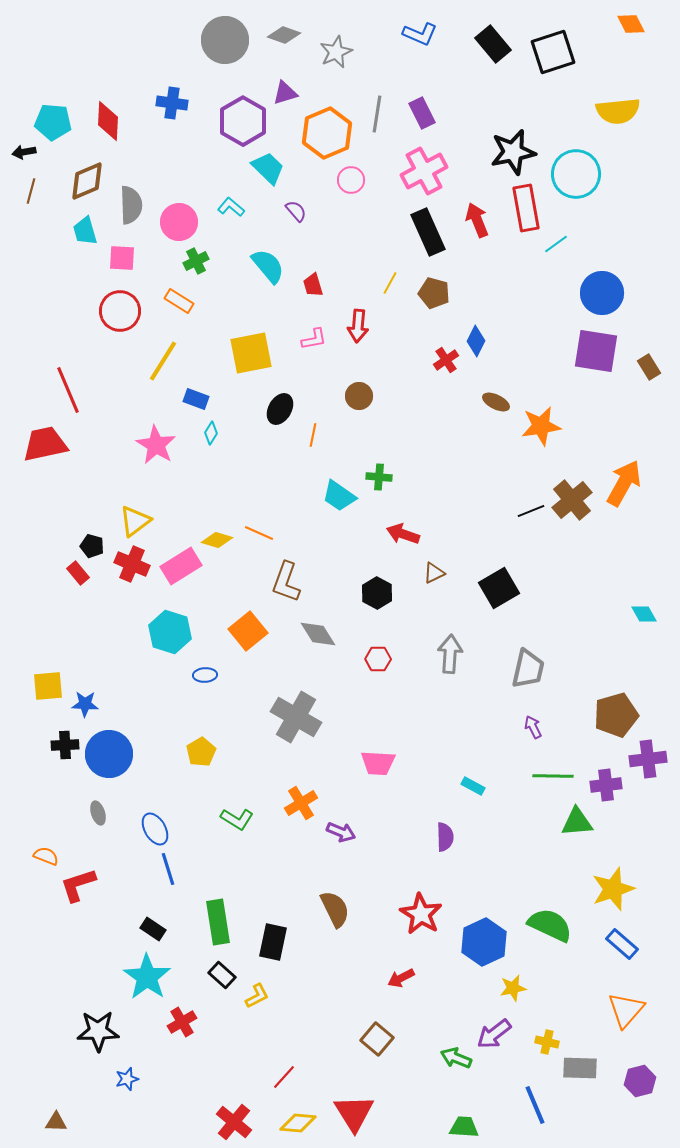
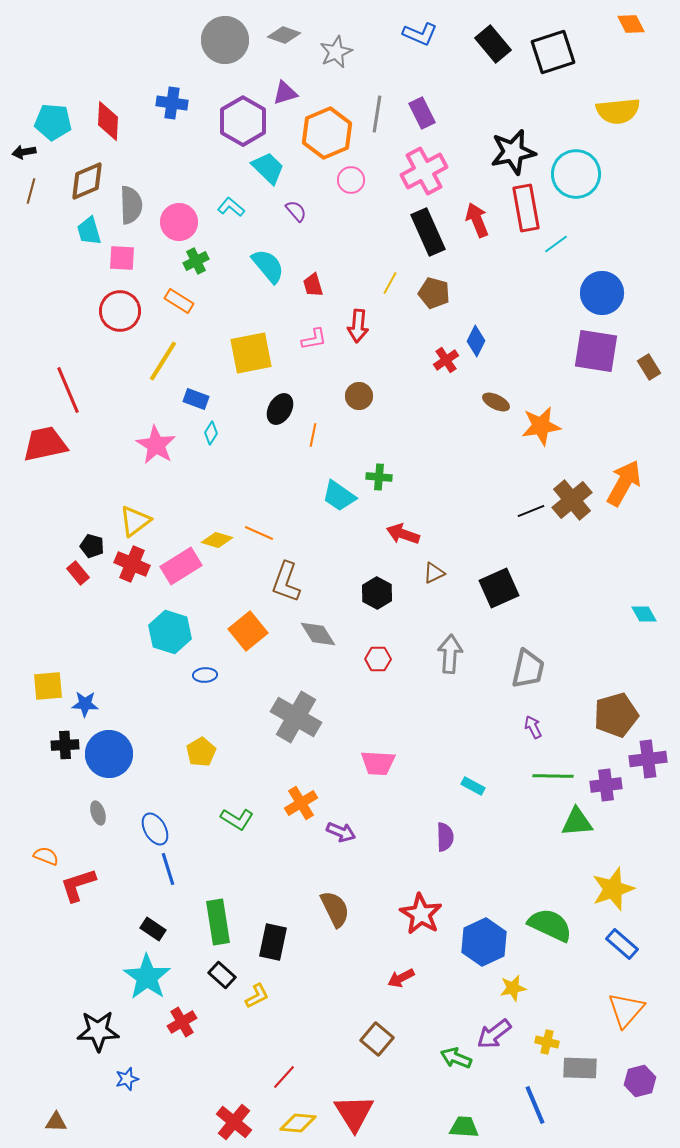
cyan trapezoid at (85, 231): moved 4 px right
black square at (499, 588): rotated 6 degrees clockwise
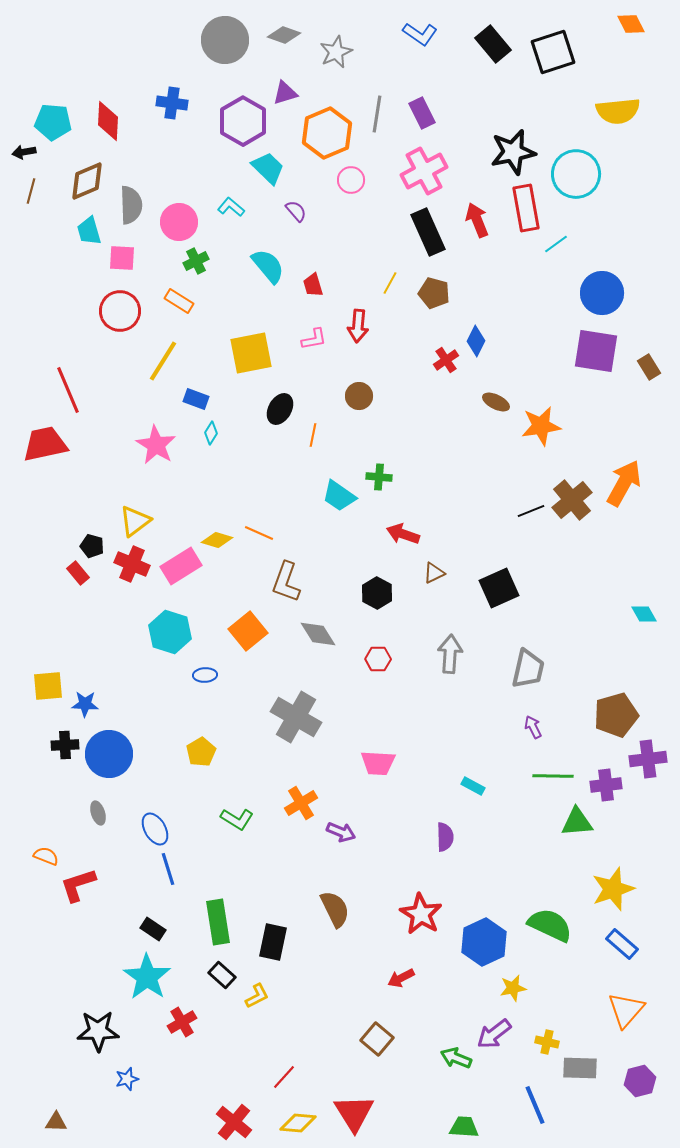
blue L-shape at (420, 34): rotated 12 degrees clockwise
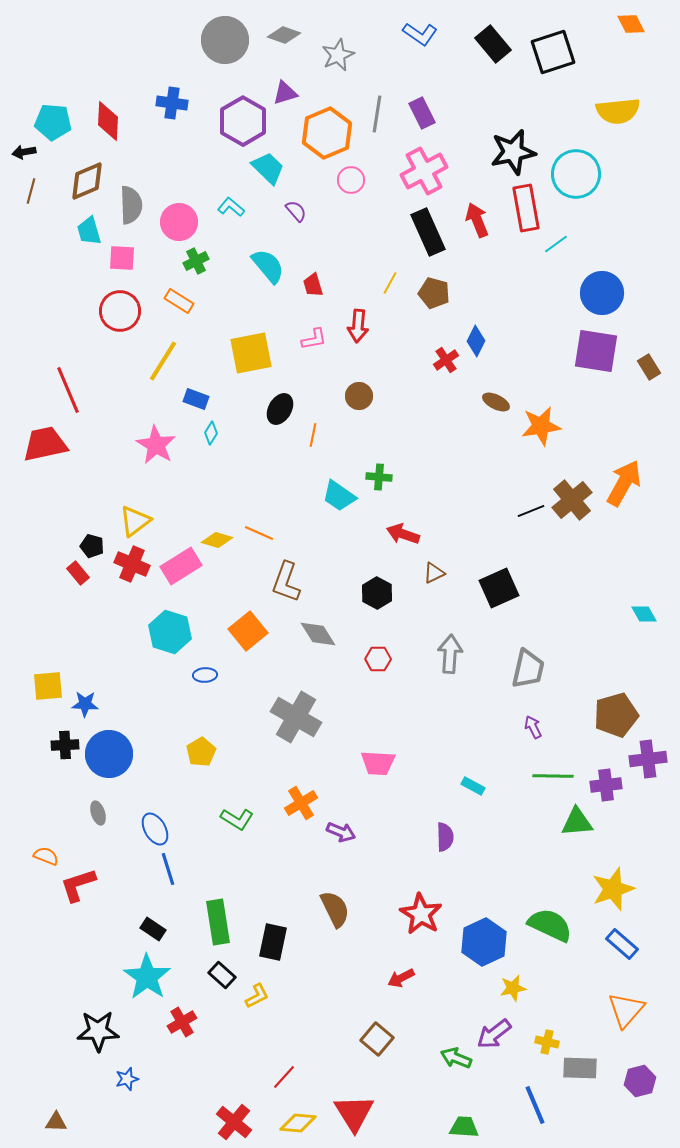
gray star at (336, 52): moved 2 px right, 3 px down
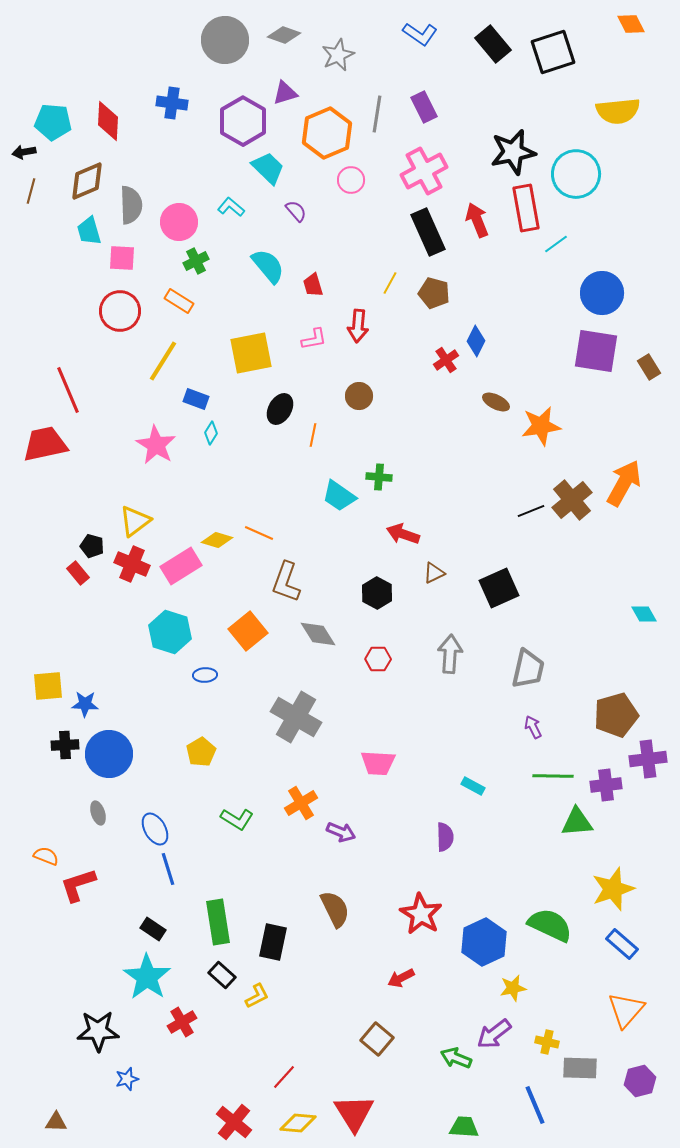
purple rectangle at (422, 113): moved 2 px right, 6 px up
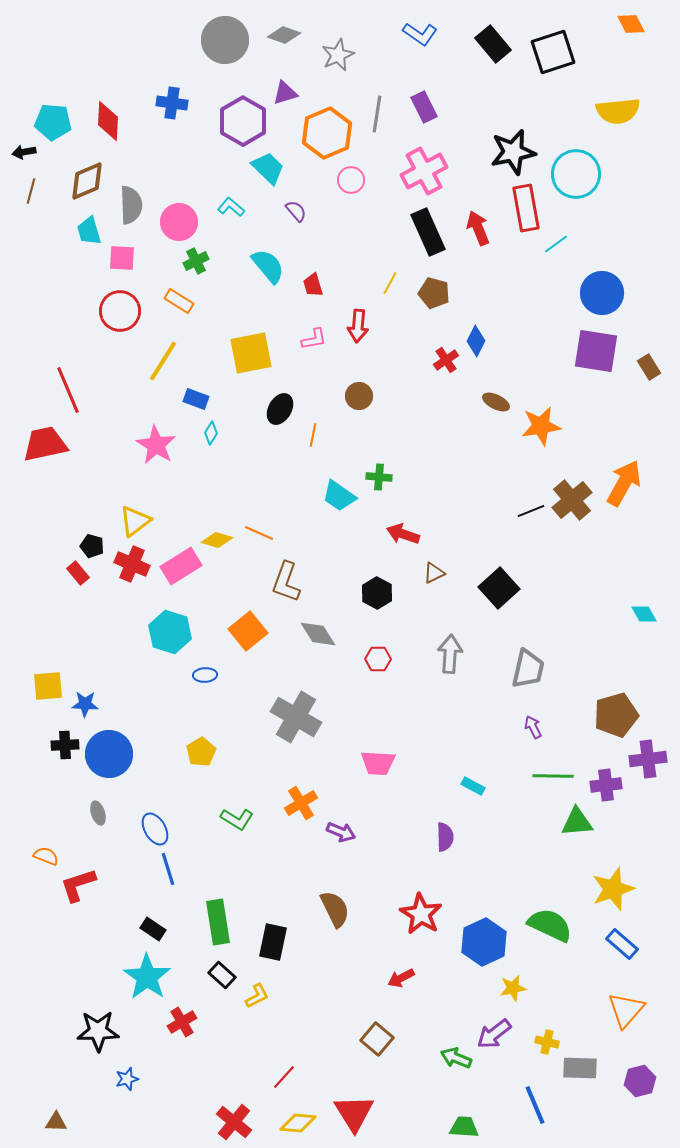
red arrow at (477, 220): moved 1 px right, 8 px down
black square at (499, 588): rotated 18 degrees counterclockwise
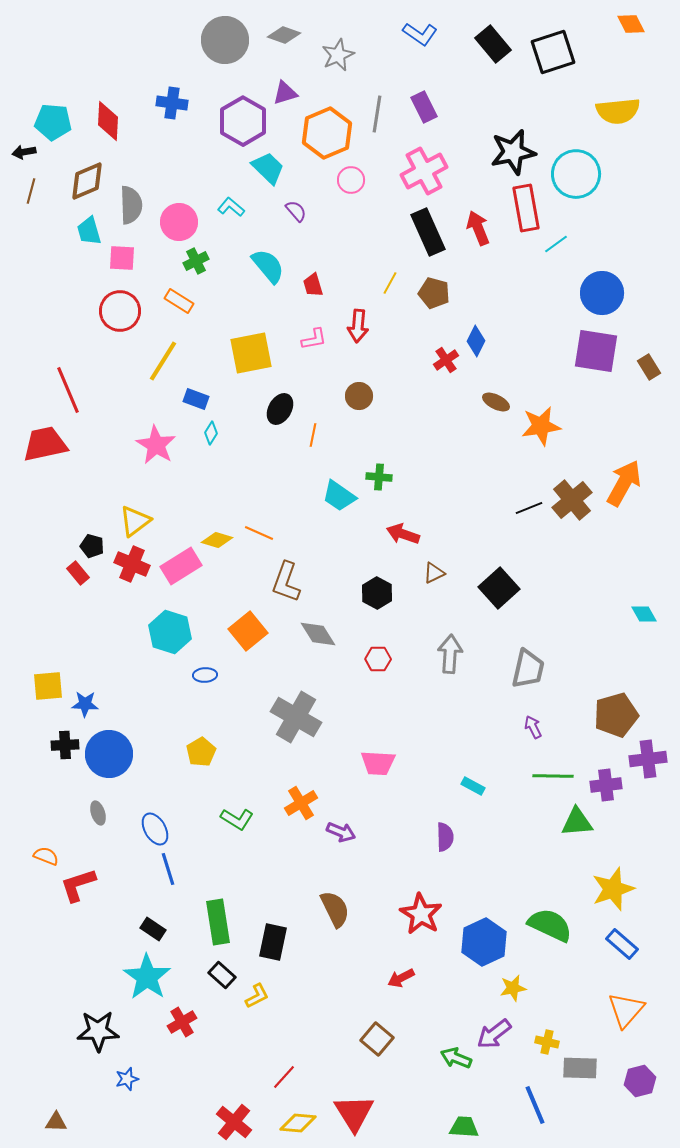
black line at (531, 511): moved 2 px left, 3 px up
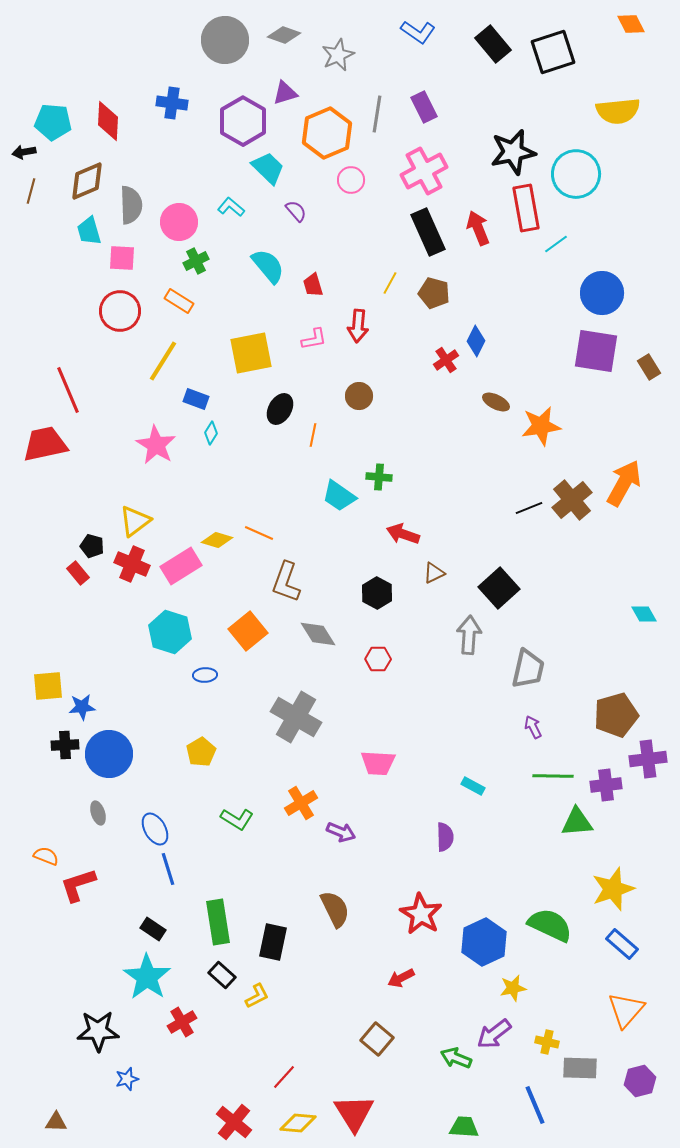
blue L-shape at (420, 34): moved 2 px left, 2 px up
gray arrow at (450, 654): moved 19 px right, 19 px up
blue star at (85, 704): moved 3 px left, 3 px down; rotated 8 degrees counterclockwise
